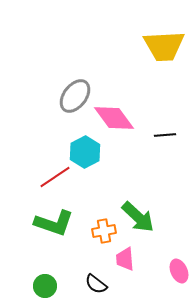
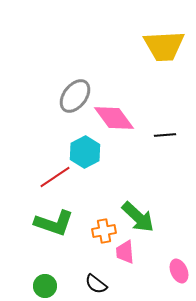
pink trapezoid: moved 7 px up
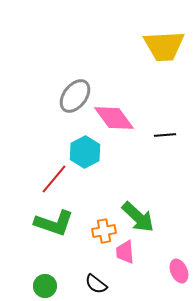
red line: moved 1 px left, 2 px down; rotated 16 degrees counterclockwise
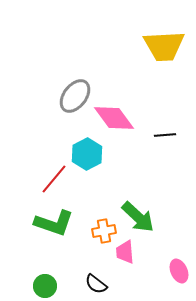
cyan hexagon: moved 2 px right, 2 px down
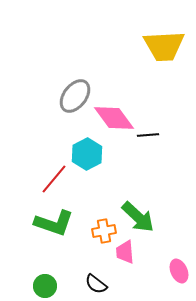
black line: moved 17 px left
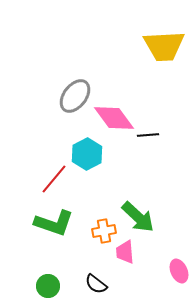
green circle: moved 3 px right
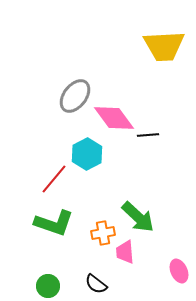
orange cross: moved 1 px left, 2 px down
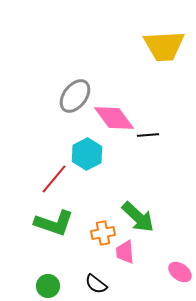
pink ellipse: moved 1 px right, 1 px down; rotated 30 degrees counterclockwise
